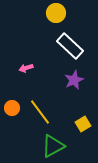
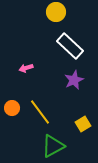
yellow circle: moved 1 px up
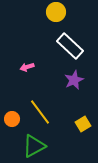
pink arrow: moved 1 px right, 1 px up
orange circle: moved 11 px down
green triangle: moved 19 px left
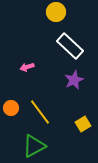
orange circle: moved 1 px left, 11 px up
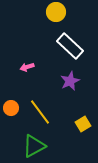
purple star: moved 4 px left, 1 px down
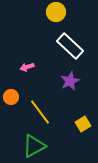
orange circle: moved 11 px up
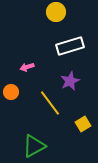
white rectangle: rotated 60 degrees counterclockwise
orange circle: moved 5 px up
yellow line: moved 10 px right, 9 px up
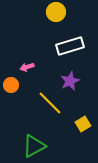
orange circle: moved 7 px up
yellow line: rotated 8 degrees counterclockwise
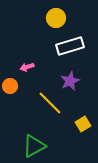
yellow circle: moved 6 px down
orange circle: moved 1 px left, 1 px down
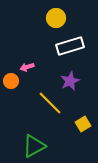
orange circle: moved 1 px right, 5 px up
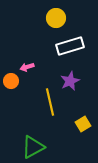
yellow line: moved 1 px up; rotated 32 degrees clockwise
green triangle: moved 1 px left, 1 px down
